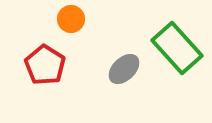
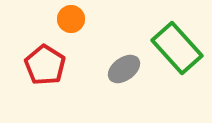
gray ellipse: rotated 8 degrees clockwise
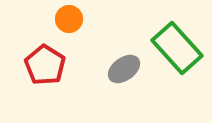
orange circle: moved 2 px left
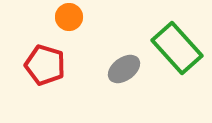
orange circle: moved 2 px up
red pentagon: rotated 15 degrees counterclockwise
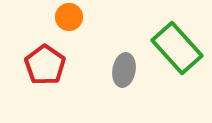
red pentagon: rotated 18 degrees clockwise
gray ellipse: moved 1 px down; rotated 44 degrees counterclockwise
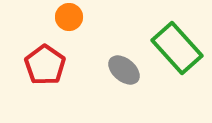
gray ellipse: rotated 60 degrees counterclockwise
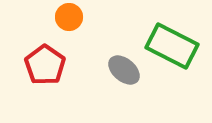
green rectangle: moved 5 px left, 2 px up; rotated 21 degrees counterclockwise
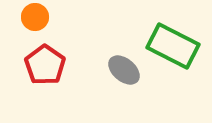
orange circle: moved 34 px left
green rectangle: moved 1 px right
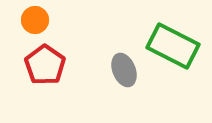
orange circle: moved 3 px down
gray ellipse: rotated 28 degrees clockwise
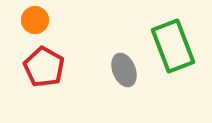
green rectangle: rotated 42 degrees clockwise
red pentagon: moved 1 px left, 2 px down; rotated 6 degrees counterclockwise
